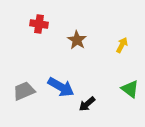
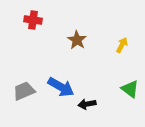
red cross: moved 6 px left, 4 px up
black arrow: rotated 30 degrees clockwise
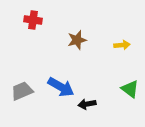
brown star: rotated 24 degrees clockwise
yellow arrow: rotated 56 degrees clockwise
gray trapezoid: moved 2 px left
